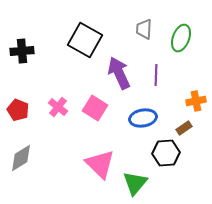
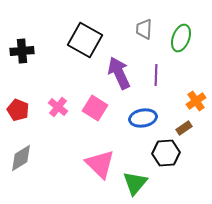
orange cross: rotated 24 degrees counterclockwise
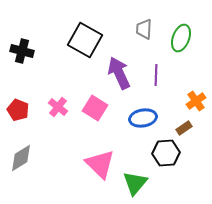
black cross: rotated 20 degrees clockwise
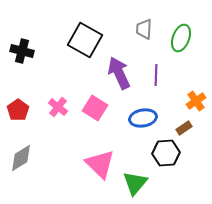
red pentagon: rotated 15 degrees clockwise
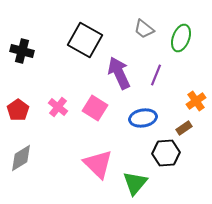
gray trapezoid: rotated 55 degrees counterclockwise
purple line: rotated 20 degrees clockwise
pink triangle: moved 2 px left
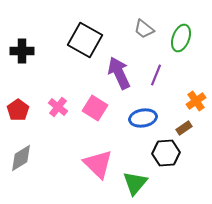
black cross: rotated 15 degrees counterclockwise
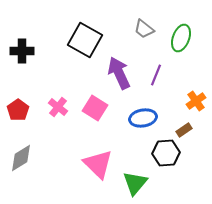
brown rectangle: moved 2 px down
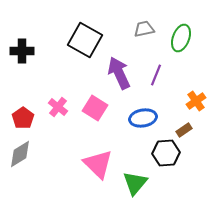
gray trapezoid: rotated 130 degrees clockwise
red pentagon: moved 5 px right, 8 px down
gray diamond: moved 1 px left, 4 px up
